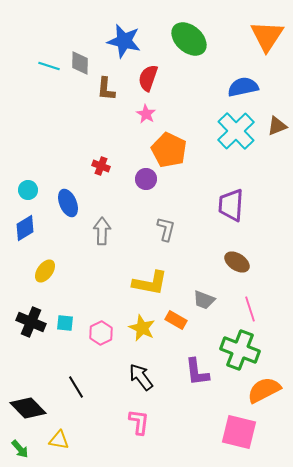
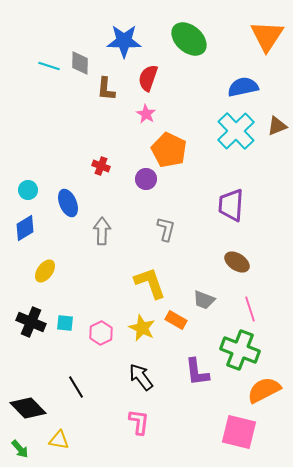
blue star: rotated 12 degrees counterclockwise
yellow L-shape: rotated 120 degrees counterclockwise
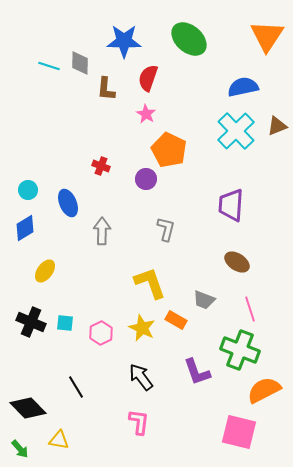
purple L-shape: rotated 12 degrees counterclockwise
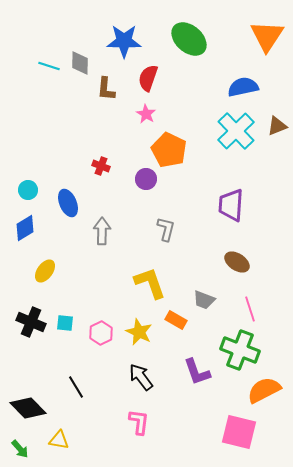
yellow star: moved 3 px left, 4 px down
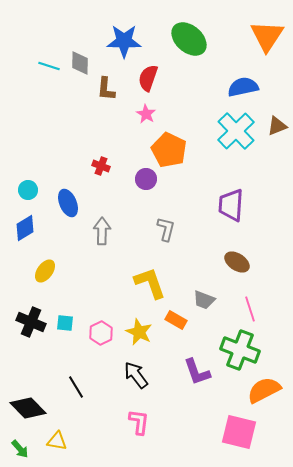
black arrow: moved 5 px left, 2 px up
yellow triangle: moved 2 px left, 1 px down
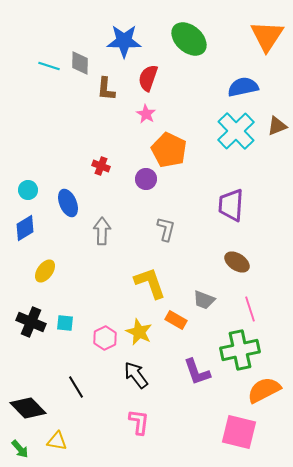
pink hexagon: moved 4 px right, 5 px down
green cross: rotated 33 degrees counterclockwise
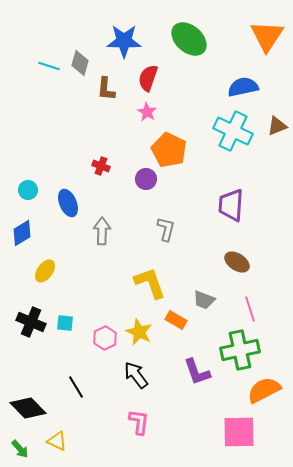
gray diamond: rotated 15 degrees clockwise
pink star: moved 1 px right, 2 px up
cyan cross: moved 3 px left; rotated 21 degrees counterclockwise
blue diamond: moved 3 px left, 5 px down
pink square: rotated 15 degrees counterclockwise
yellow triangle: rotated 15 degrees clockwise
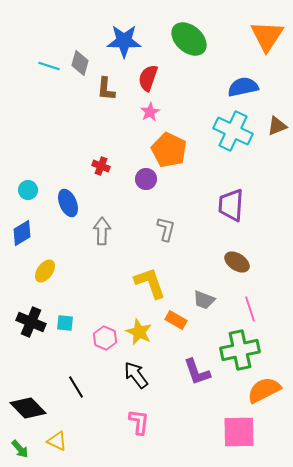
pink star: moved 3 px right; rotated 12 degrees clockwise
pink hexagon: rotated 10 degrees counterclockwise
